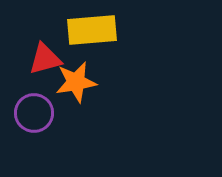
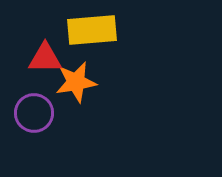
red triangle: moved 1 px up; rotated 15 degrees clockwise
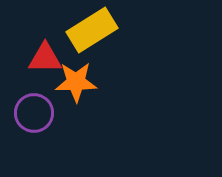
yellow rectangle: rotated 27 degrees counterclockwise
orange star: rotated 9 degrees clockwise
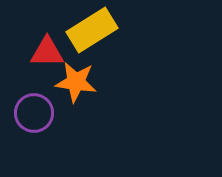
red triangle: moved 2 px right, 6 px up
orange star: rotated 9 degrees clockwise
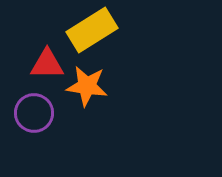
red triangle: moved 12 px down
orange star: moved 11 px right, 4 px down
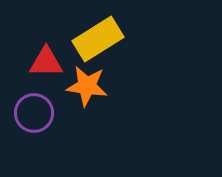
yellow rectangle: moved 6 px right, 9 px down
red triangle: moved 1 px left, 2 px up
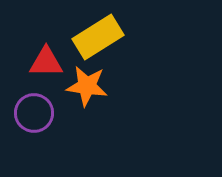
yellow rectangle: moved 2 px up
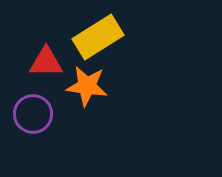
purple circle: moved 1 px left, 1 px down
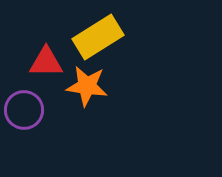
purple circle: moved 9 px left, 4 px up
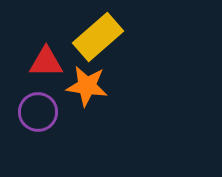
yellow rectangle: rotated 9 degrees counterclockwise
purple circle: moved 14 px right, 2 px down
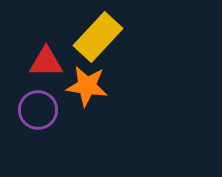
yellow rectangle: rotated 6 degrees counterclockwise
purple circle: moved 2 px up
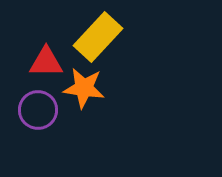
orange star: moved 3 px left, 2 px down
